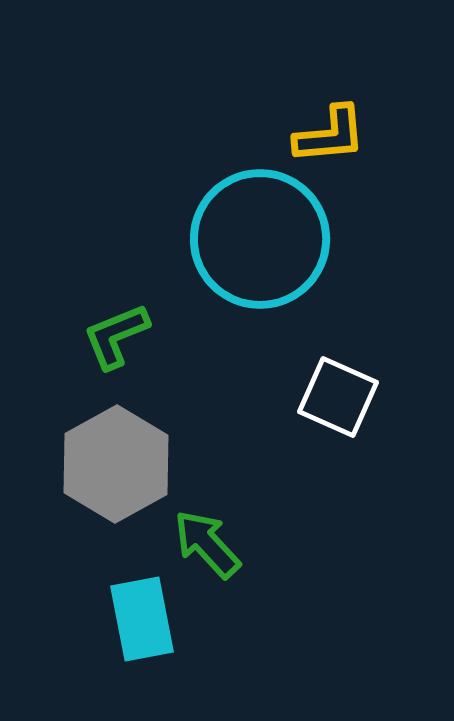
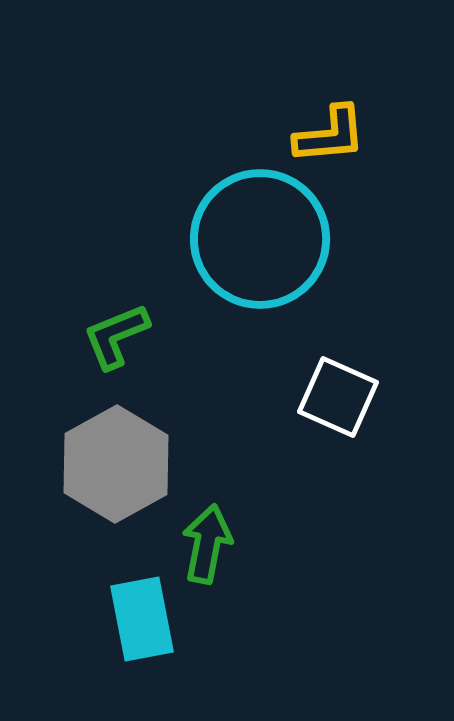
green arrow: rotated 54 degrees clockwise
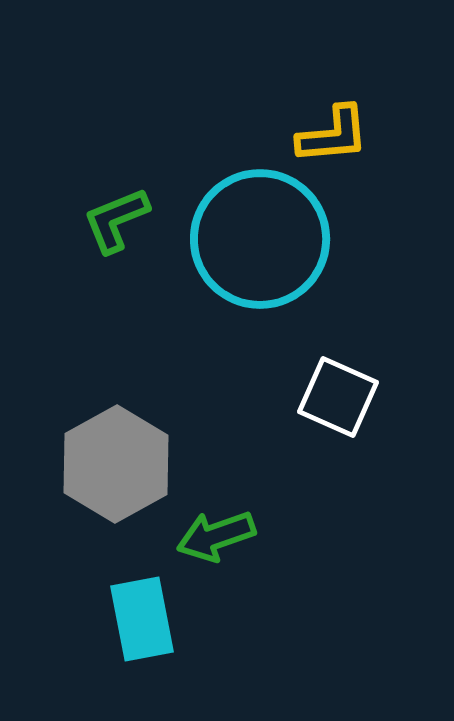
yellow L-shape: moved 3 px right
green L-shape: moved 116 px up
green arrow: moved 9 px right, 8 px up; rotated 120 degrees counterclockwise
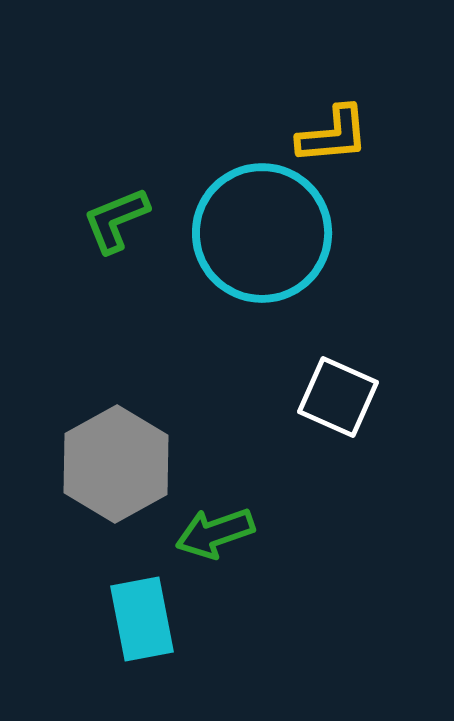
cyan circle: moved 2 px right, 6 px up
green arrow: moved 1 px left, 3 px up
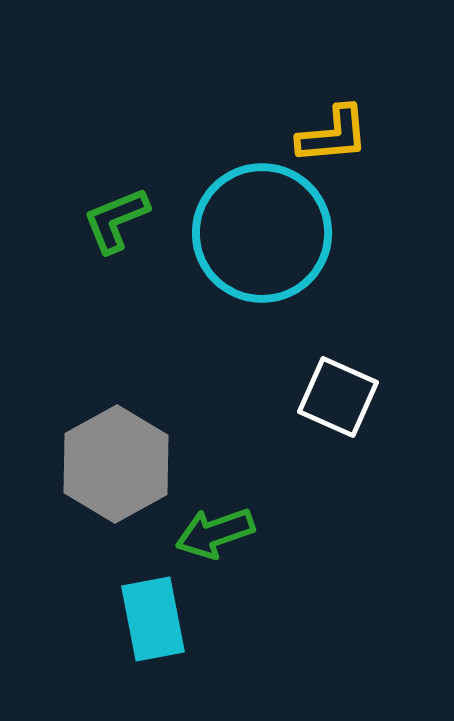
cyan rectangle: moved 11 px right
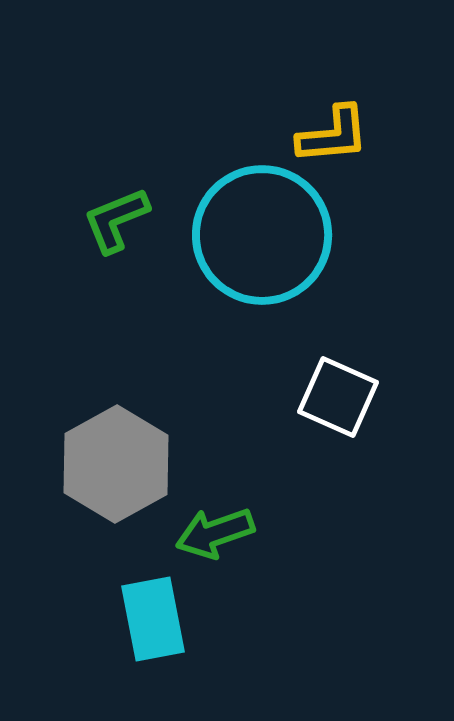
cyan circle: moved 2 px down
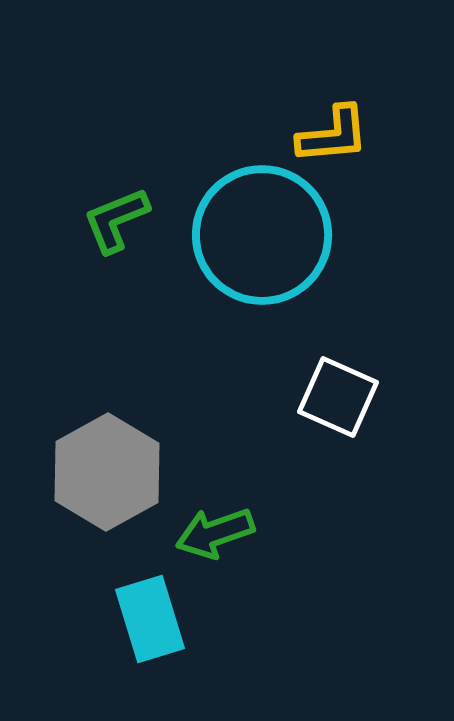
gray hexagon: moved 9 px left, 8 px down
cyan rectangle: moved 3 px left; rotated 6 degrees counterclockwise
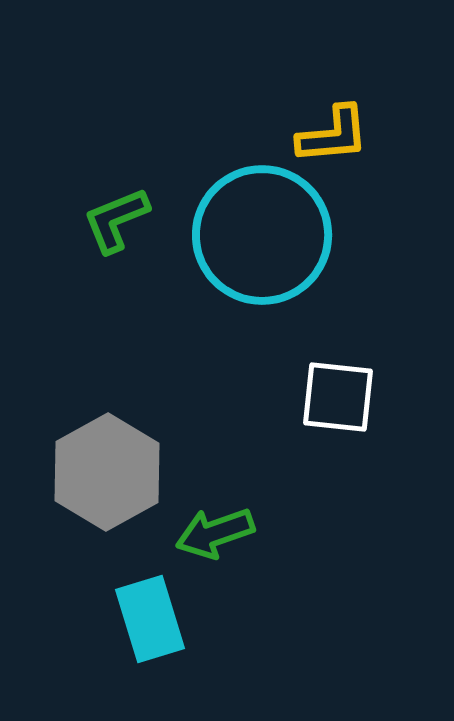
white square: rotated 18 degrees counterclockwise
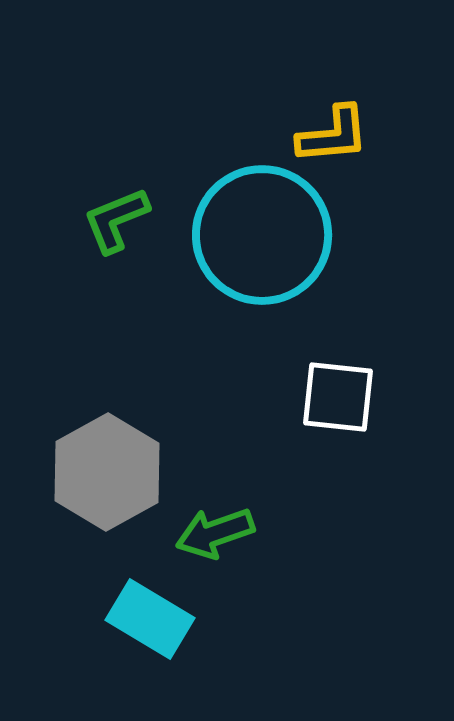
cyan rectangle: rotated 42 degrees counterclockwise
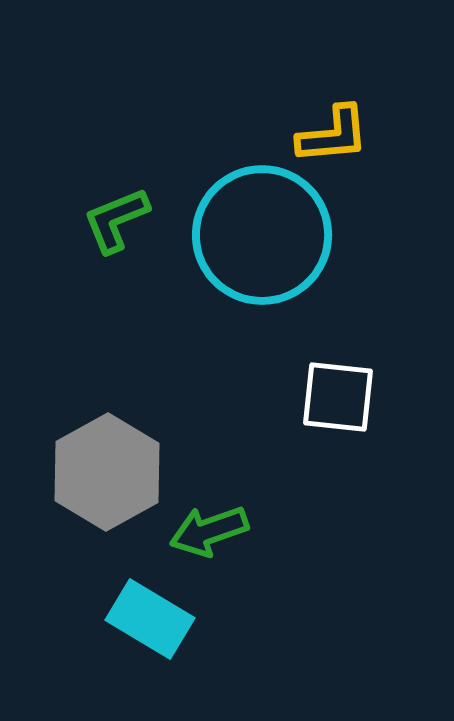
green arrow: moved 6 px left, 2 px up
